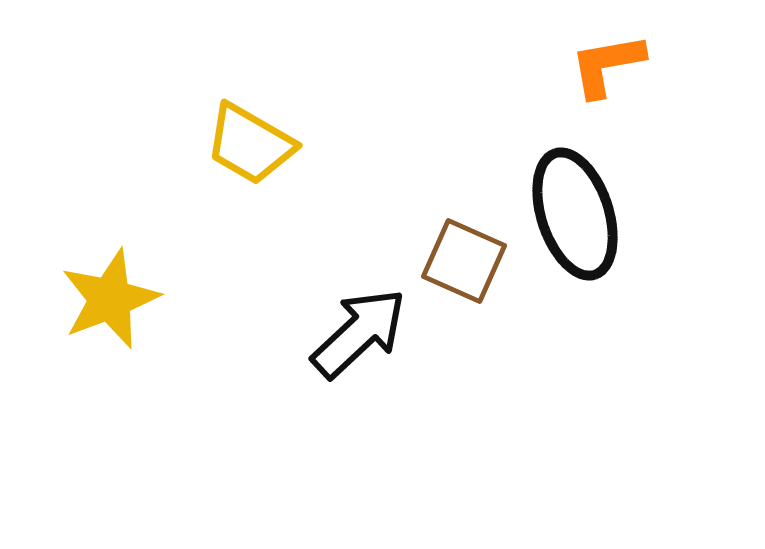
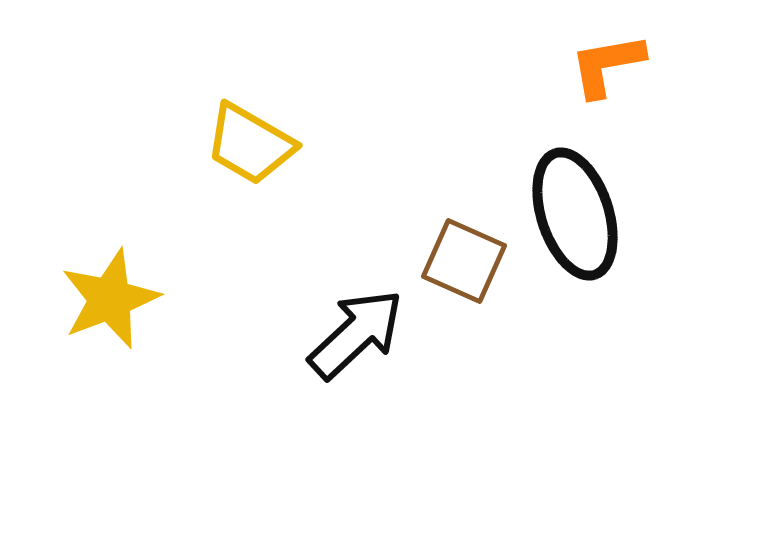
black arrow: moved 3 px left, 1 px down
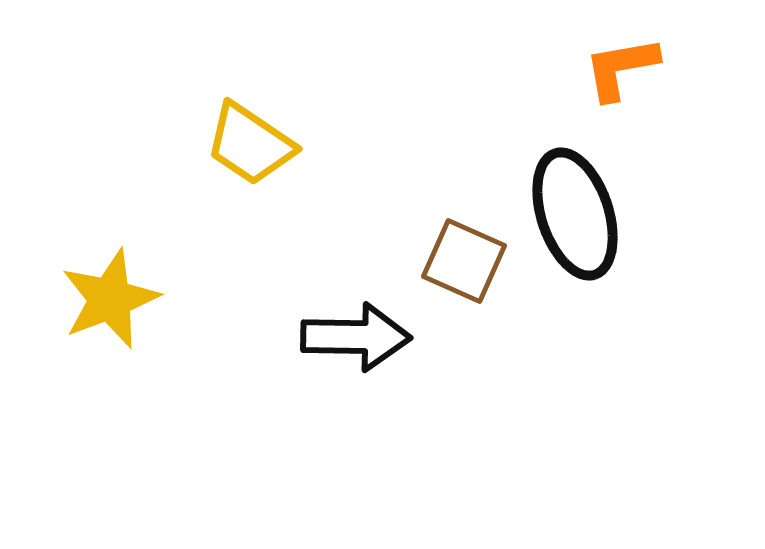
orange L-shape: moved 14 px right, 3 px down
yellow trapezoid: rotated 4 degrees clockwise
black arrow: moved 3 px down; rotated 44 degrees clockwise
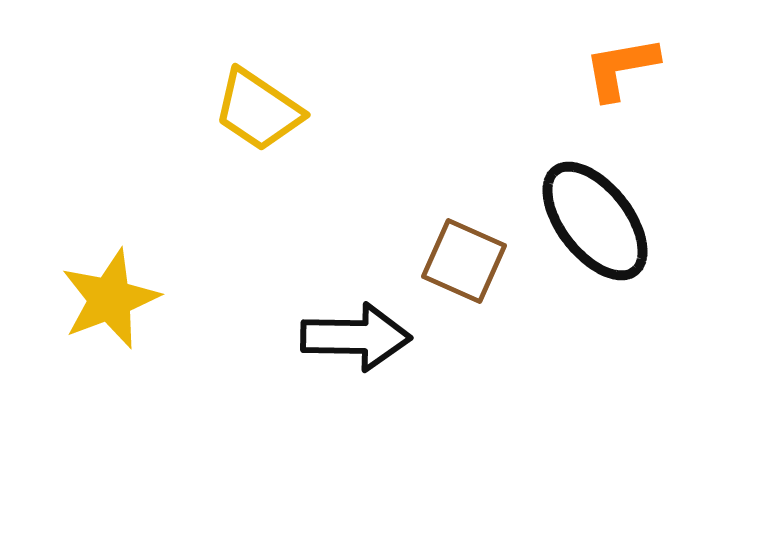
yellow trapezoid: moved 8 px right, 34 px up
black ellipse: moved 20 px right, 7 px down; rotated 20 degrees counterclockwise
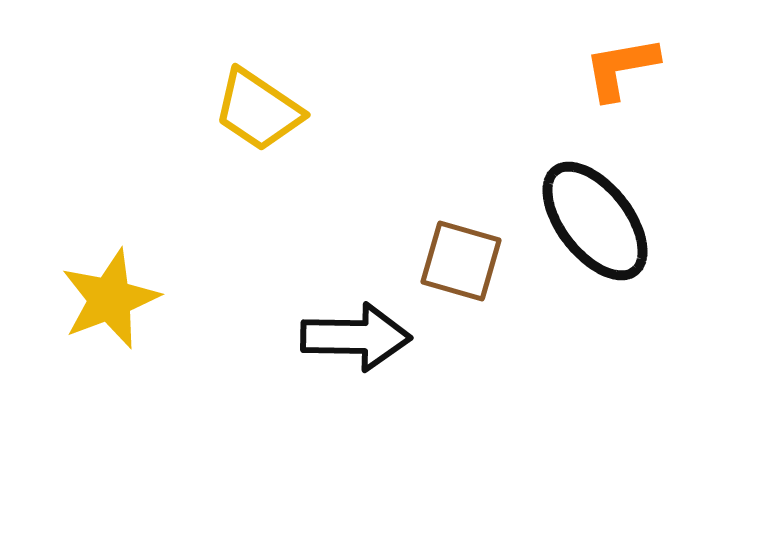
brown square: moved 3 px left; rotated 8 degrees counterclockwise
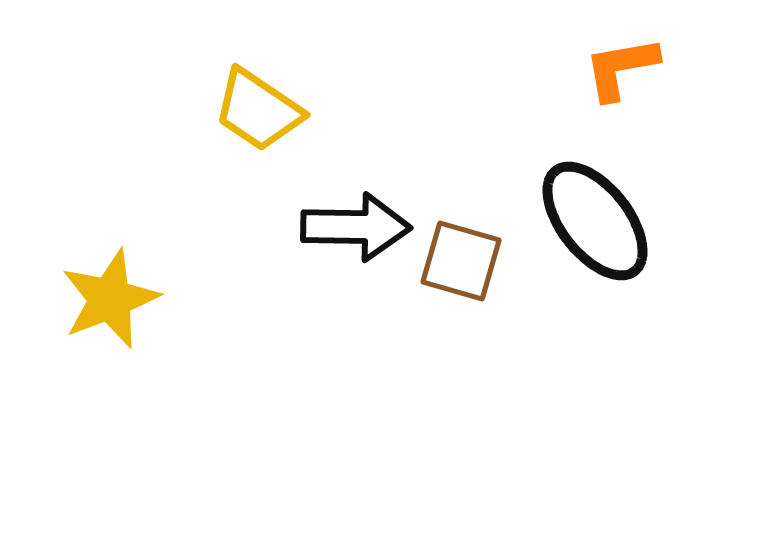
black arrow: moved 110 px up
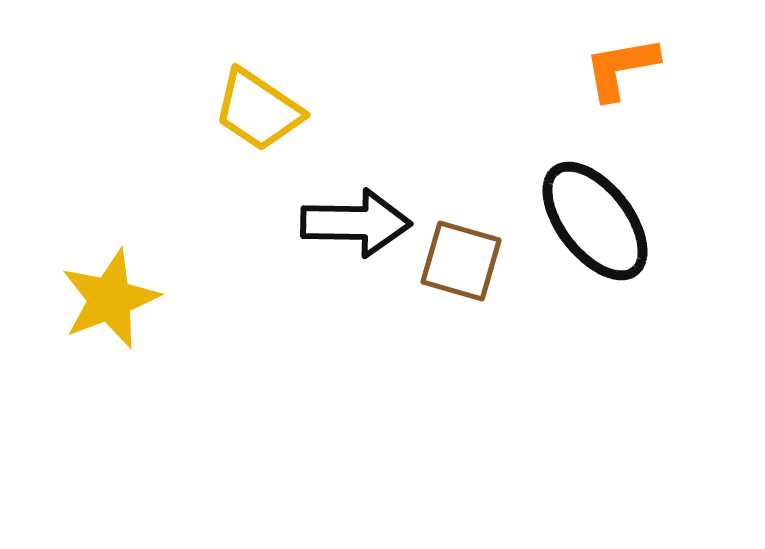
black arrow: moved 4 px up
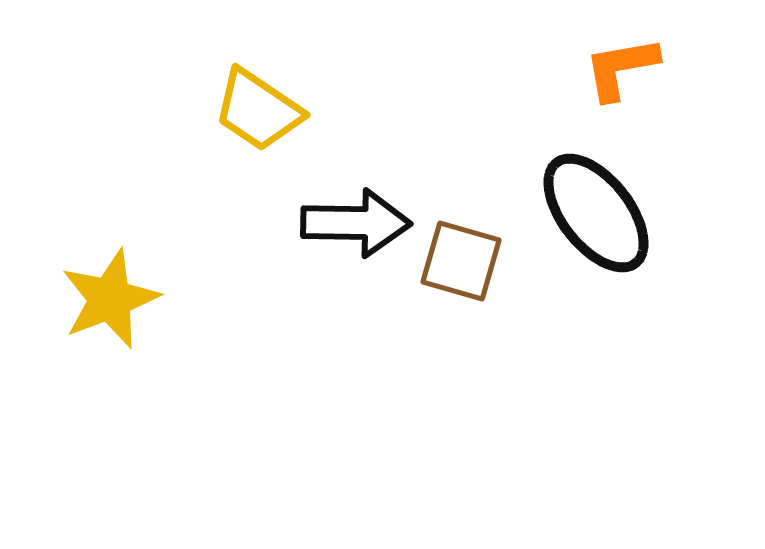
black ellipse: moved 1 px right, 8 px up
